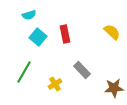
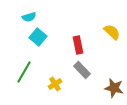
cyan semicircle: moved 2 px down
red rectangle: moved 13 px right, 11 px down
brown star: rotated 18 degrees clockwise
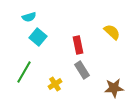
gray rectangle: rotated 12 degrees clockwise
brown star: rotated 18 degrees counterclockwise
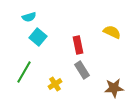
yellow semicircle: rotated 18 degrees counterclockwise
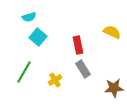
gray rectangle: moved 1 px right, 1 px up
yellow cross: moved 4 px up
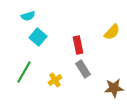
cyan semicircle: moved 1 px left, 1 px up
yellow semicircle: rotated 108 degrees clockwise
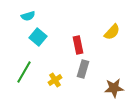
gray rectangle: rotated 48 degrees clockwise
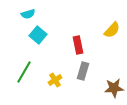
cyan semicircle: moved 2 px up
yellow semicircle: moved 2 px up
cyan square: moved 2 px up
gray rectangle: moved 2 px down
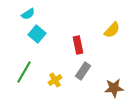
cyan semicircle: rotated 16 degrees counterclockwise
cyan square: moved 1 px left, 1 px up
gray rectangle: rotated 18 degrees clockwise
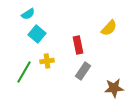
yellow semicircle: moved 3 px left, 2 px up
yellow cross: moved 8 px left, 19 px up; rotated 24 degrees clockwise
